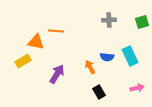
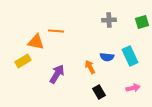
pink arrow: moved 4 px left
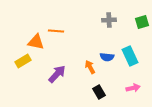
purple arrow: rotated 12 degrees clockwise
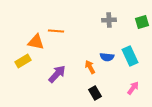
pink arrow: rotated 40 degrees counterclockwise
black rectangle: moved 4 px left, 1 px down
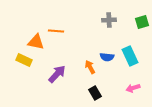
yellow rectangle: moved 1 px right, 1 px up; rotated 56 degrees clockwise
pink arrow: rotated 144 degrees counterclockwise
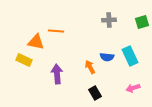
purple arrow: rotated 48 degrees counterclockwise
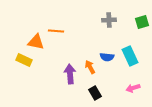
purple arrow: moved 13 px right
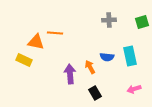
orange line: moved 1 px left, 2 px down
cyan rectangle: rotated 12 degrees clockwise
pink arrow: moved 1 px right, 1 px down
